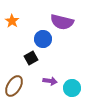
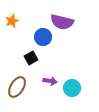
orange star: rotated 16 degrees clockwise
blue circle: moved 2 px up
brown ellipse: moved 3 px right, 1 px down
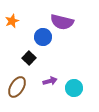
black square: moved 2 px left; rotated 16 degrees counterclockwise
purple arrow: rotated 24 degrees counterclockwise
cyan circle: moved 2 px right
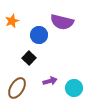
blue circle: moved 4 px left, 2 px up
brown ellipse: moved 1 px down
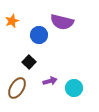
black square: moved 4 px down
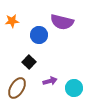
orange star: rotated 16 degrees clockwise
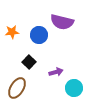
orange star: moved 11 px down
purple arrow: moved 6 px right, 9 px up
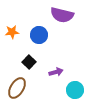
purple semicircle: moved 7 px up
cyan circle: moved 1 px right, 2 px down
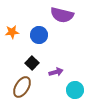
black square: moved 3 px right, 1 px down
brown ellipse: moved 5 px right, 1 px up
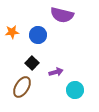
blue circle: moved 1 px left
